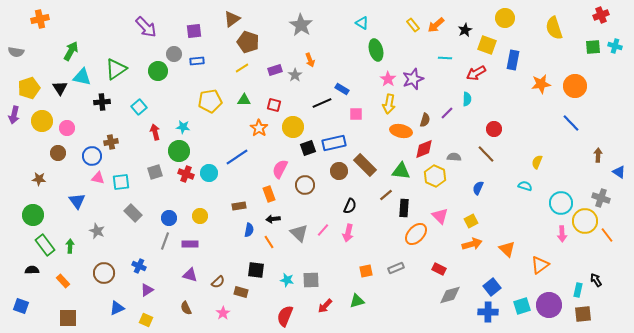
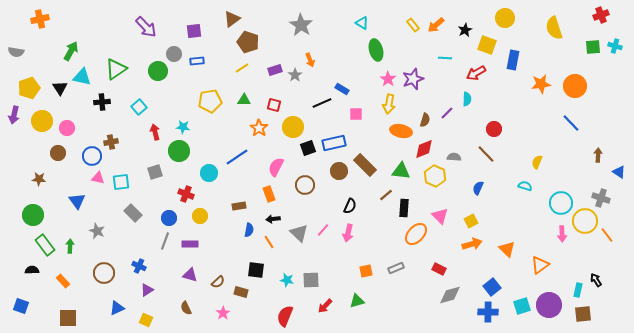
pink semicircle at (280, 169): moved 4 px left, 2 px up
red cross at (186, 174): moved 20 px down
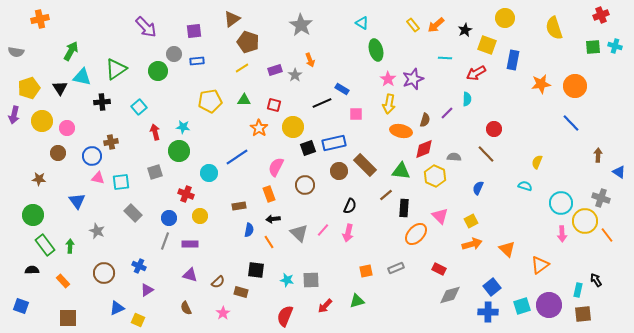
yellow square at (146, 320): moved 8 px left
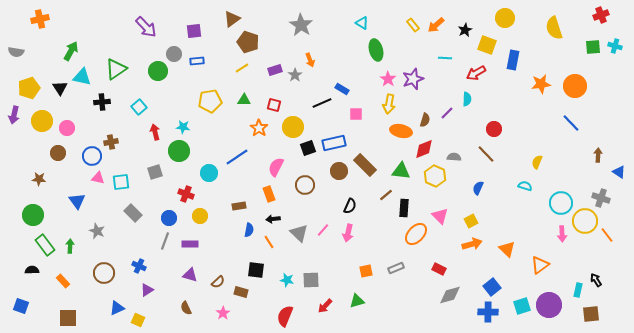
brown square at (583, 314): moved 8 px right
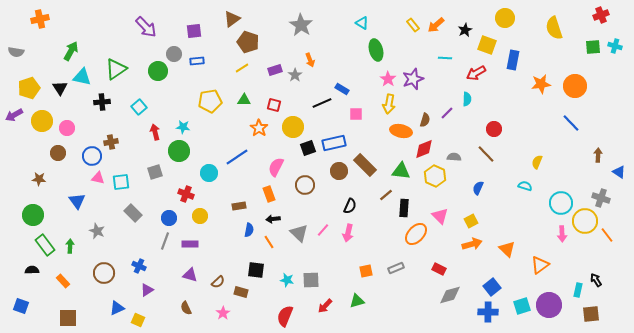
purple arrow at (14, 115): rotated 48 degrees clockwise
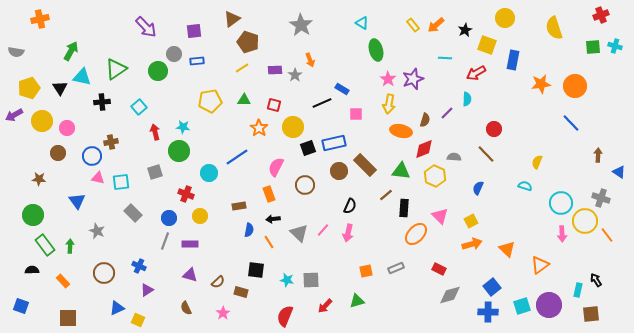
purple rectangle at (275, 70): rotated 16 degrees clockwise
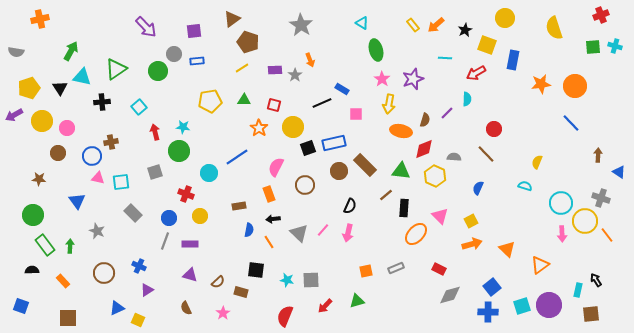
pink star at (388, 79): moved 6 px left
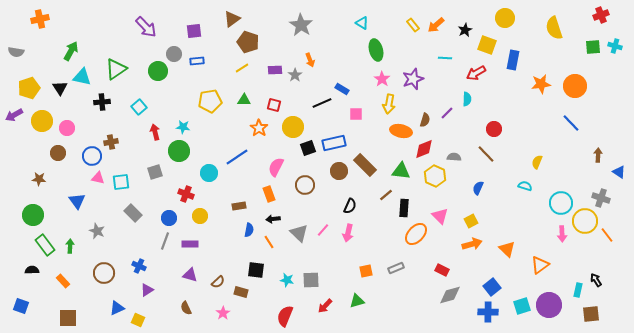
red rectangle at (439, 269): moved 3 px right, 1 px down
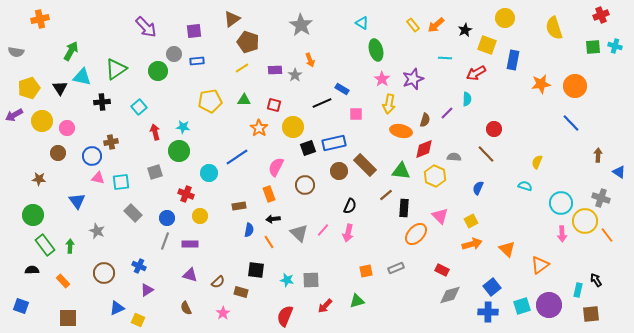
blue circle at (169, 218): moved 2 px left
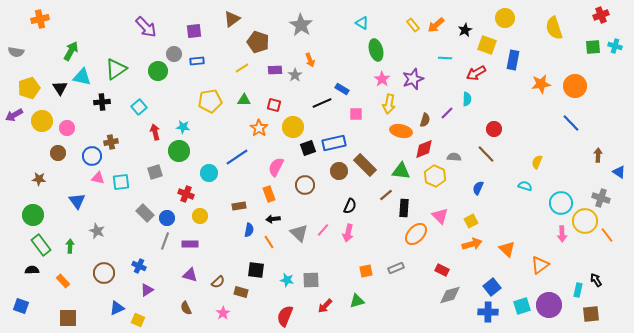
brown pentagon at (248, 42): moved 10 px right
gray rectangle at (133, 213): moved 12 px right
green rectangle at (45, 245): moved 4 px left
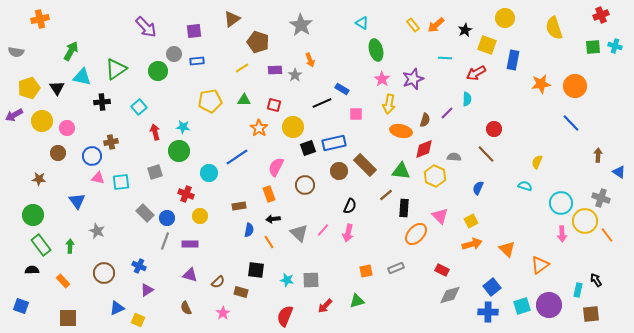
black triangle at (60, 88): moved 3 px left
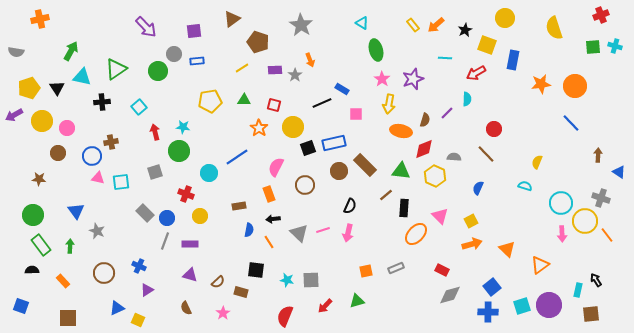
blue triangle at (77, 201): moved 1 px left, 10 px down
pink line at (323, 230): rotated 32 degrees clockwise
